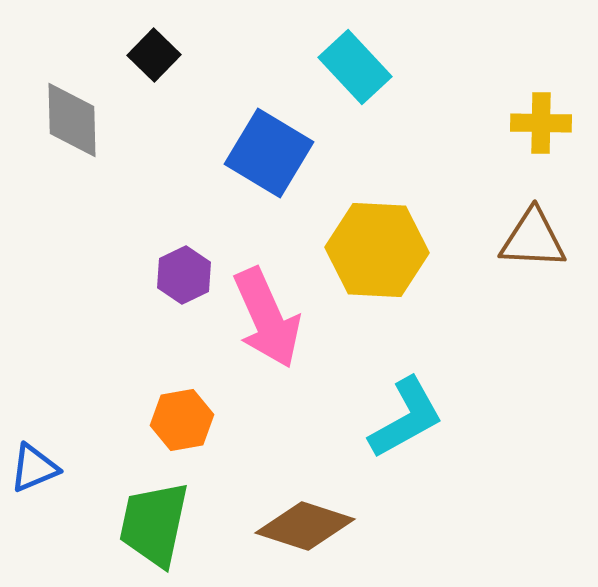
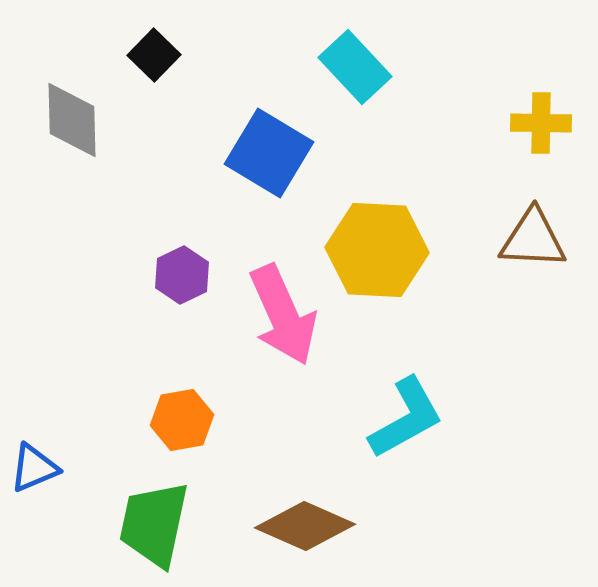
purple hexagon: moved 2 px left
pink arrow: moved 16 px right, 3 px up
brown diamond: rotated 6 degrees clockwise
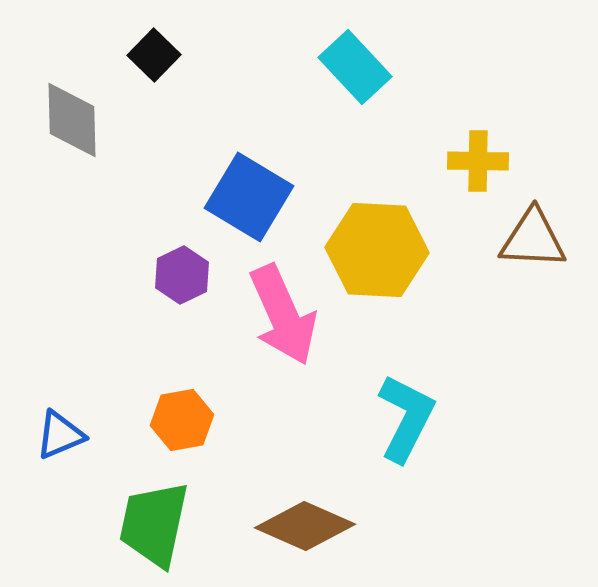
yellow cross: moved 63 px left, 38 px down
blue square: moved 20 px left, 44 px down
cyan L-shape: rotated 34 degrees counterclockwise
blue triangle: moved 26 px right, 33 px up
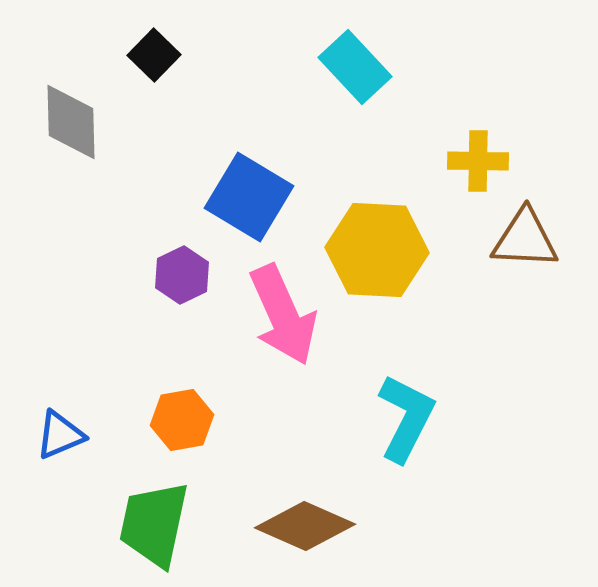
gray diamond: moved 1 px left, 2 px down
brown triangle: moved 8 px left
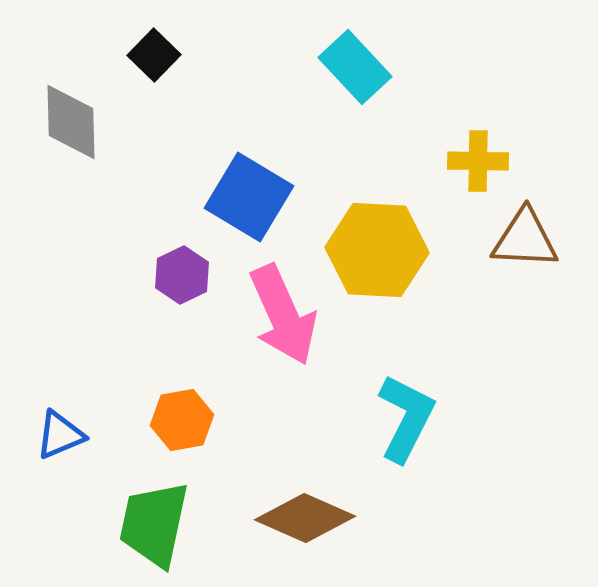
brown diamond: moved 8 px up
